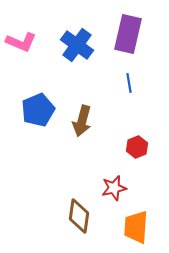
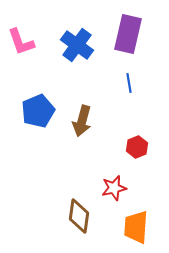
pink L-shape: rotated 48 degrees clockwise
blue pentagon: moved 1 px down
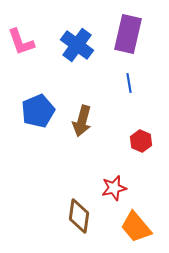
red hexagon: moved 4 px right, 6 px up; rotated 15 degrees counterclockwise
orange trapezoid: rotated 44 degrees counterclockwise
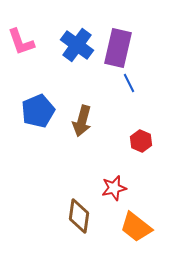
purple rectangle: moved 10 px left, 14 px down
blue line: rotated 18 degrees counterclockwise
orange trapezoid: rotated 12 degrees counterclockwise
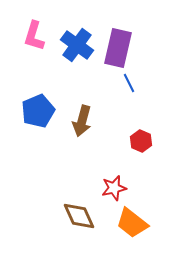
pink L-shape: moved 13 px right, 6 px up; rotated 36 degrees clockwise
brown diamond: rotated 32 degrees counterclockwise
orange trapezoid: moved 4 px left, 4 px up
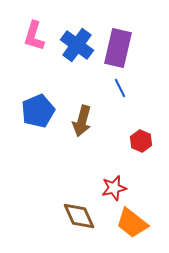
blue line: moved 9 px left, 5 px down
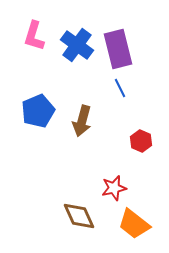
purple rectangle: moved 1 px down; rotated 27 degrees counterclockwise
orange trapezoid: moved 2 px right, 1 px down
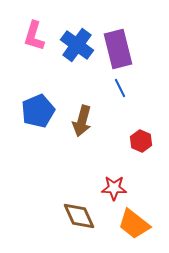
red star: rotated 15 degrees clockwise
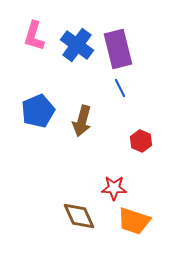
orange trapezoid: moved 3 px up; rotated 20 degrees counterclockwise
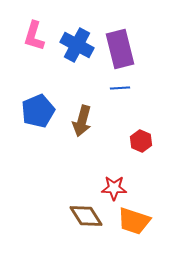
blue cross: rotated 8 degrees counterclockwise
purple rectangle: moved 2 px right
blue line: rotated 66 degrees counterclockwise
brown diamond: moved 7 px right; rotated 8 degrees counterclockwise
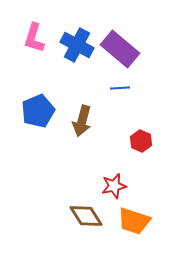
pink L-shape: moved 2 px down
purple rectangle: rotated 36 degrees counterclockwise
red star: moved 2 px up; rotated 15 degrees counterclockwise
